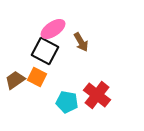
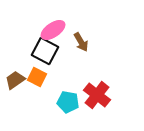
pink ellipse: moved 1 px down
cyan pentagon: moved 1 px right
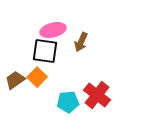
pink ellipse: rotated 20 degrees clockwise
brown arrow: rotated 54 degrees clockwise
black square: rotated 20 degrees counterclockwise
orange square: rotated 18 degrees clockwise
cyan pentagon: rotated 15 degrees counterclockwise
